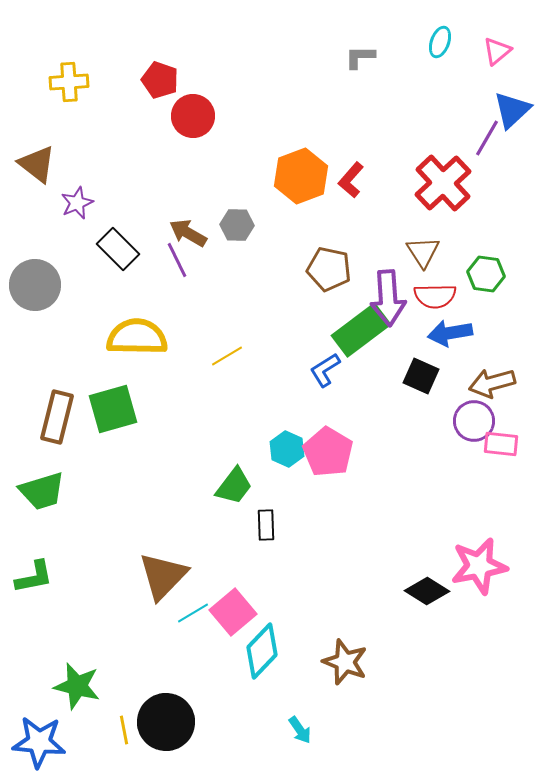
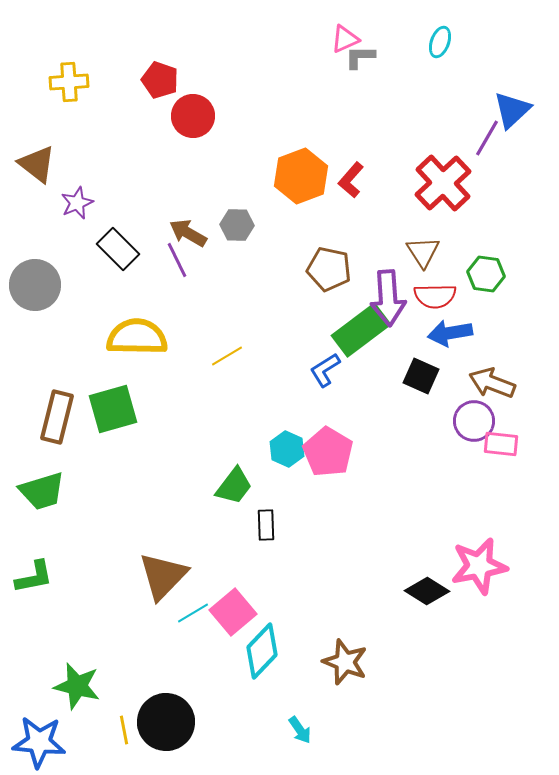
pink triangle at (497, 51): moved 152 px left, 12 px up; rotated 16 degrees clockwise
brown arrow at (492, 383): rotated 36 degrees clockwise
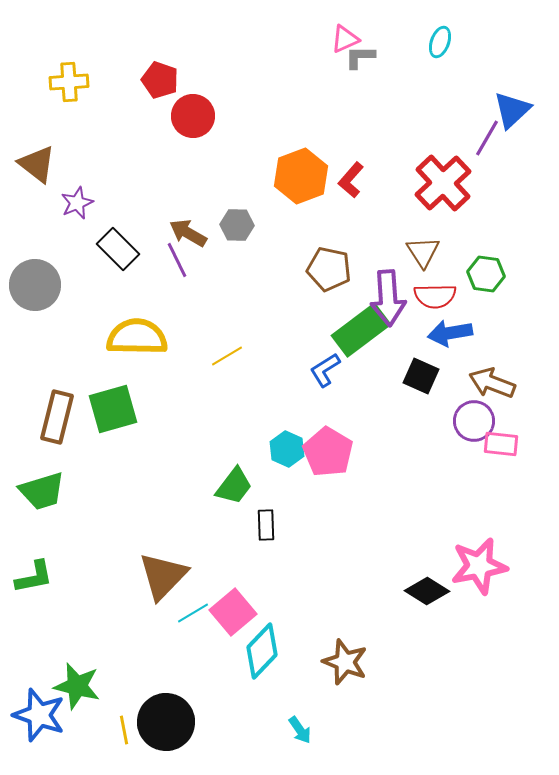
blue star at (39, 742): moved 27 px up; rotated 14 degrees clockwise
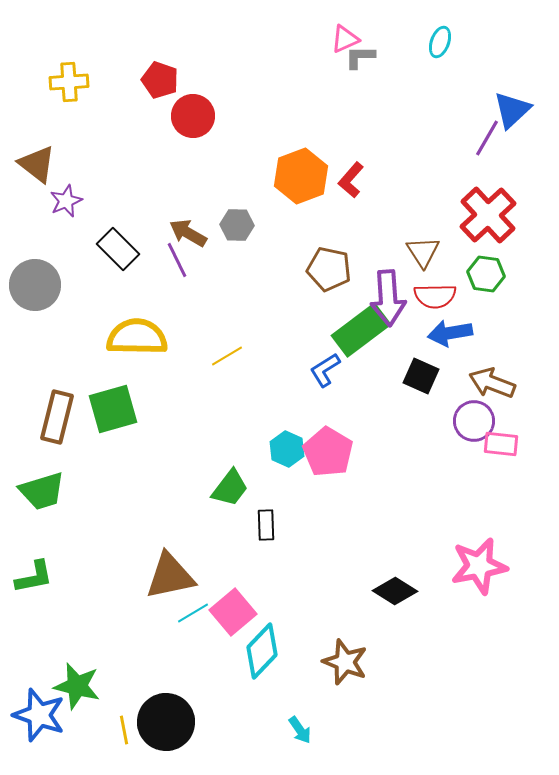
red cross at (443, 183): moved 45 px right, 32 px down
purple star at (77, 203): moved 11 px left, 2 px up
green trapezoid at (234, 486): moved 4 px left, 2 px down
brown triangle at (163, 576): moved 7 px right; rotated 34 degrees clockwise
black diamond at (427, 591): moved 32 px left
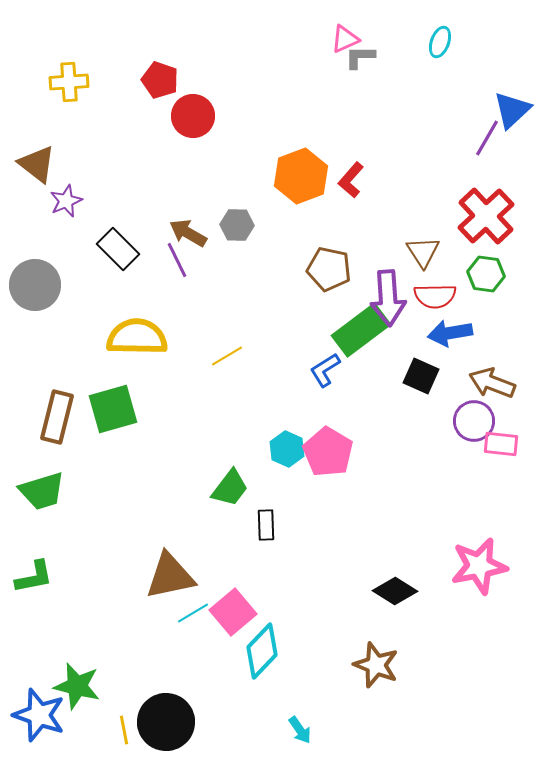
red cross at (488, 215): moved 2 px left, 1 px down
brown star at (345, 662): moved 31 px right, 3 px down
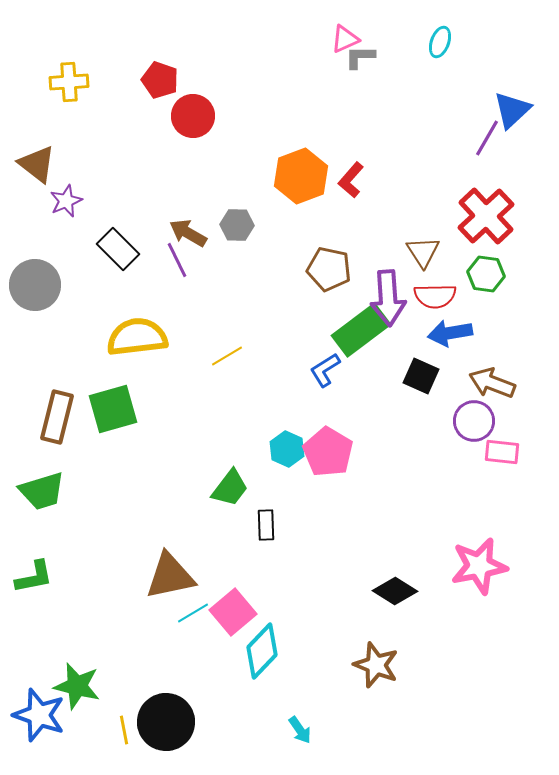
yellow semicircle at (137, 337): rotated 8 degrees counterclockwise
pink rectangle at (501, 444): moved 1 px right, 8 px down
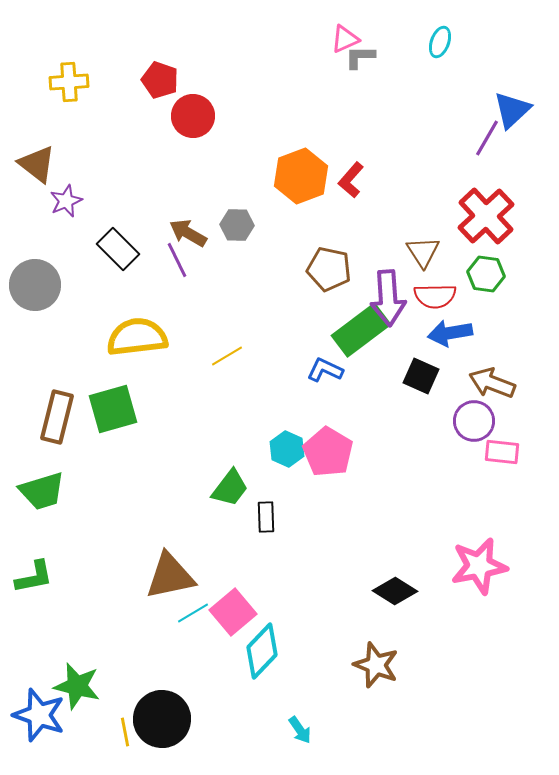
blue L-shape at (325, 370): rotated 57 degrees clockwise
black rectangle at (266, 525): moved 8 px up
black circle at (166, 722): moved 4 px left, 3 px up
yellow line at (124, 730): moved 1 px right, 2 px down
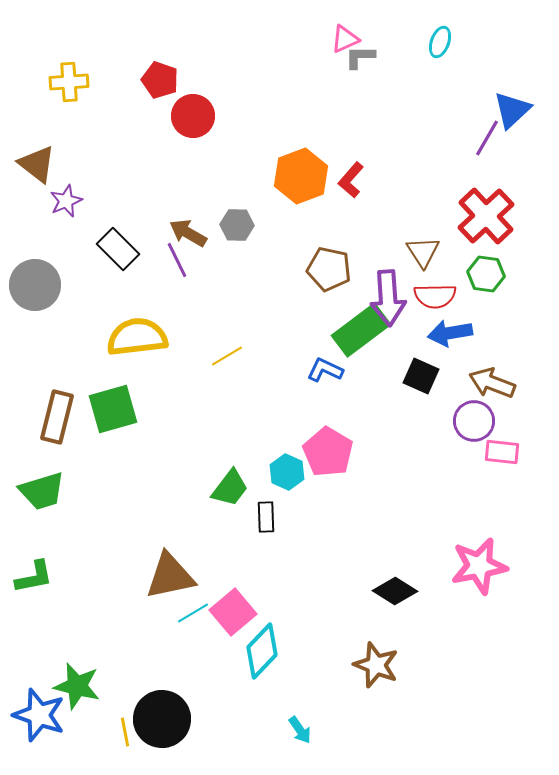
cyan hexagon at (287, 449): moved 23 px down
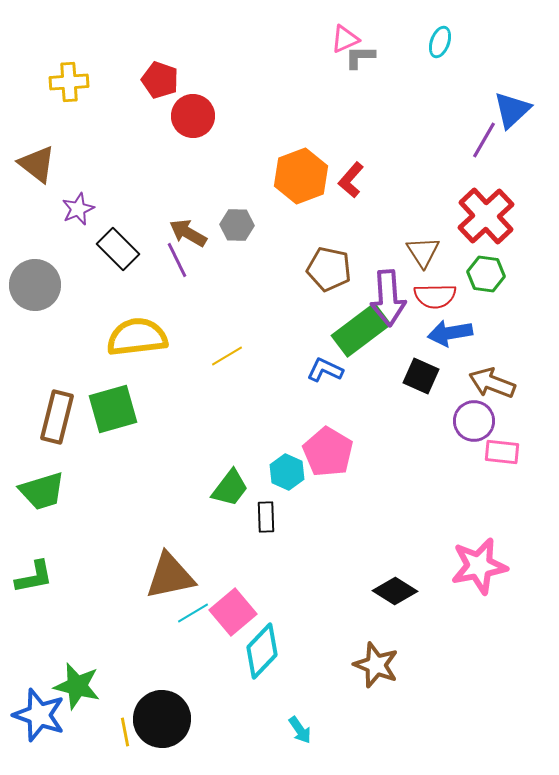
purple line at (487, 138): moved 3 px left, 2 px down
purple star at (66, 201): moved 12 px right, 8 px down
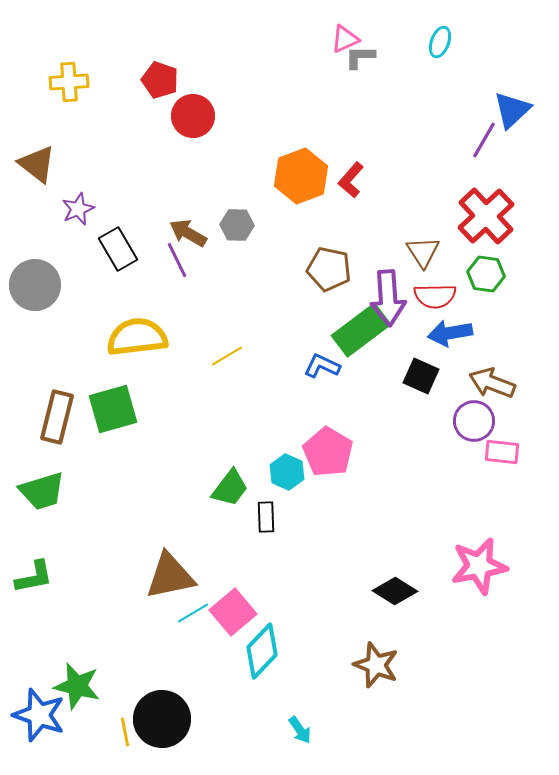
black rectangle at (118, 249): rotated 15 degrees clockwise
blue L-shape at (325, 370): moved 3 px left, 4 px up
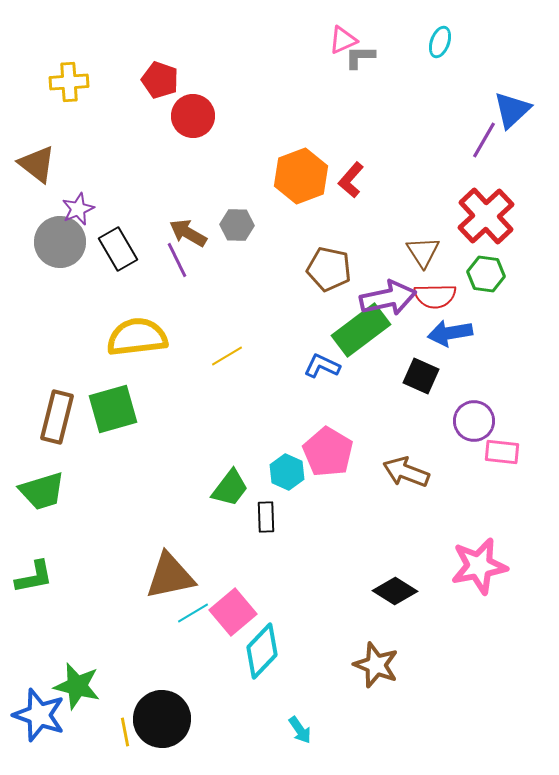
pink triangle at (345, 39): moved 2 px left, 1 px down
gray circle at (35, 285): moved 25 px right, 43 px up
purple arrow at (388, 298): rotated 98 degrees counterclockwise
brown arrow at (492, 383): moved 86 px left, 89 px down
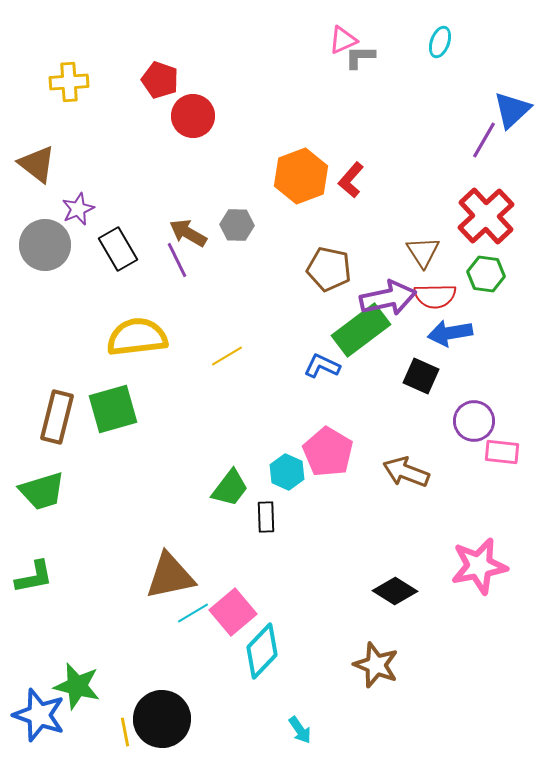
gray circle at (60, 242): moved 15 px left, 3 px down
